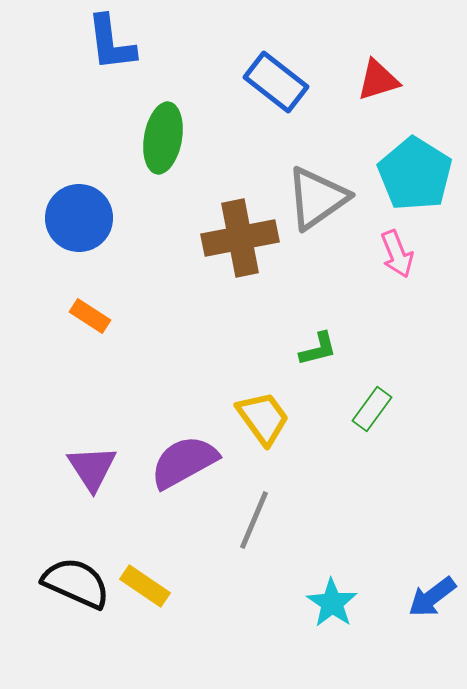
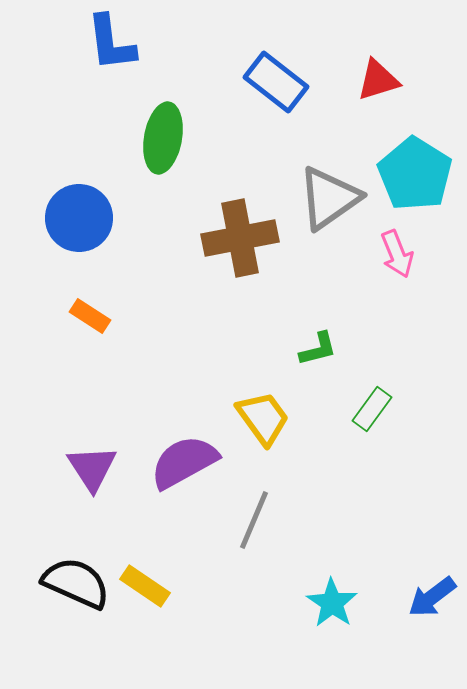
gray triangle: moved 12 px right
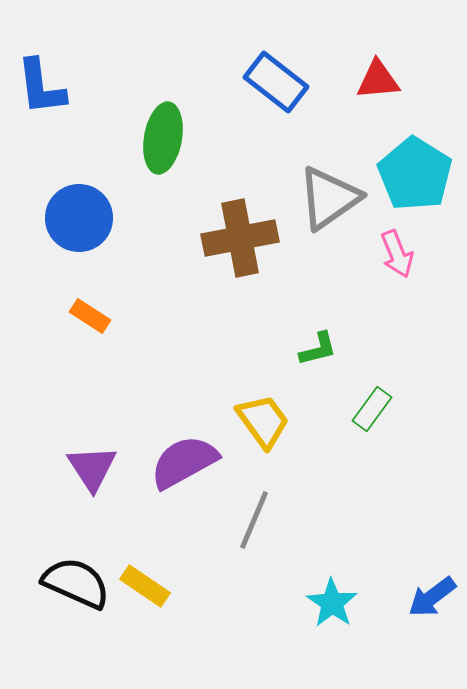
blue L-shape: moved 70 px left, 44 px down
red triangle: rotated 12 degrees clockwise
yellow trapezoid: moved 3 px down
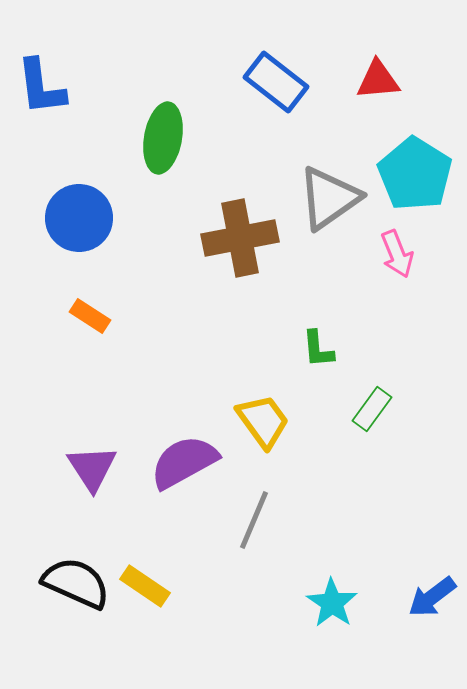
green L-shape: rotated 99 degrees clockwise
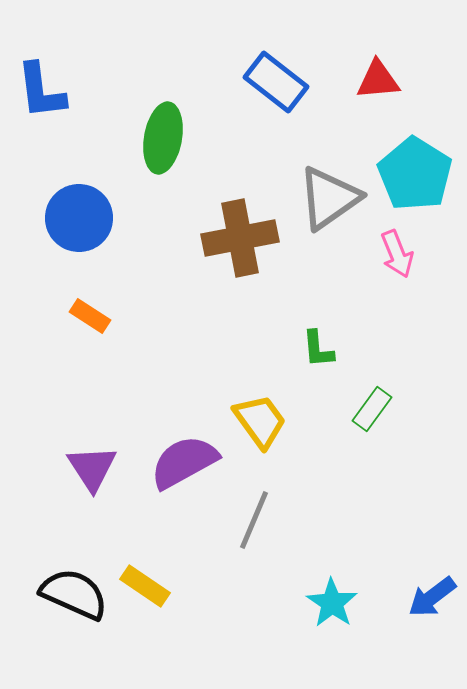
blue L-shape: moved 4 px down
yellow trapezoid: moved 3 px left
black semicircle: moved 2 px left, 11 px down
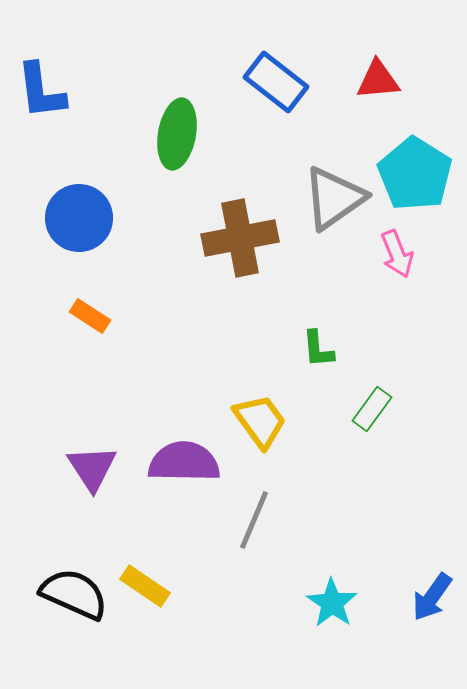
green ellipse: moved 14 px right, 4 px up
gray triangle: moved 5 px right
purple semicircle: rotated 30 degrees clockwise
blue arrow: rotated 18 degrees counterclockwise
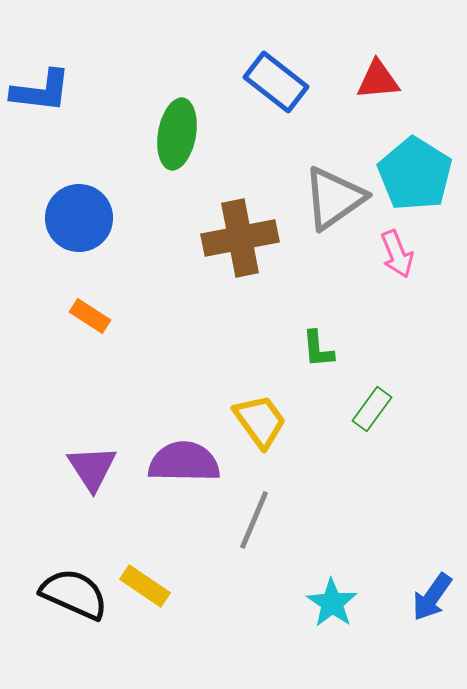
blue L-shape: rotated 76 degrees counterclockwise
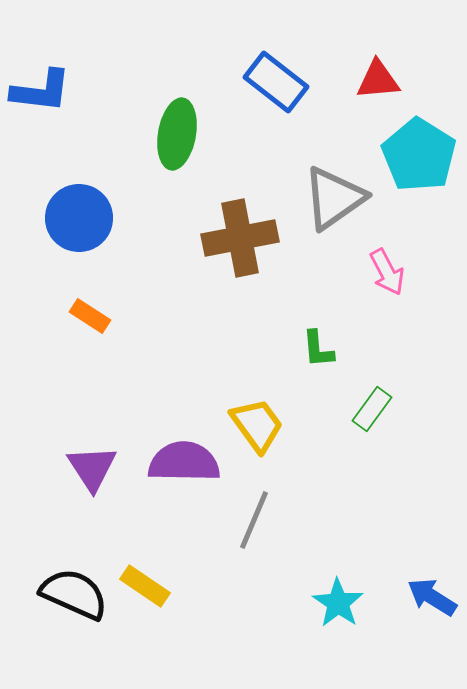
cyan pentagon: moved 4 px right, 19 px up
pink arrow: moved 10 px left, 18 px down; rotated 6 degrees counterclockwise
yellow trapezoid: moved 3 px left, 4 px down
blue arrow: rotated 87 degrees clockwise
cyan star: moved 6 px right
